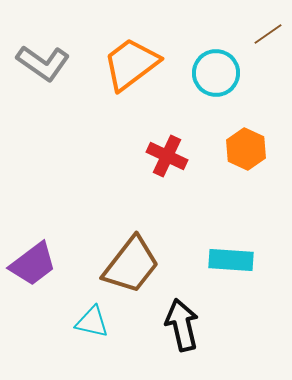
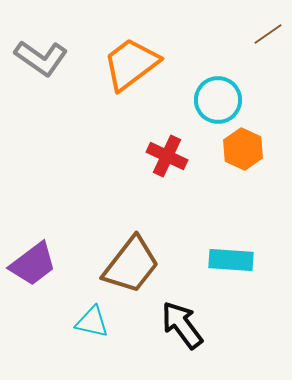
gray L-shape: moved 2 px left, 5 px up
cyan circle: moved 2 px right, 27 px down
orange hexagon: moved 3 px left
black arrow: rotated 24 degrees counterclockwise
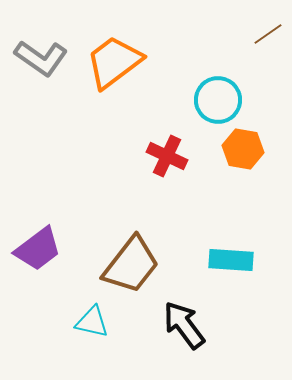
orange trapezoid: moved 17 px left, 2 px up
orange hexagon: rotated 15 degrees counterclockwise
purple trapezoid: moved 5 px right, 15 px up
black arrow: moved 2 px right
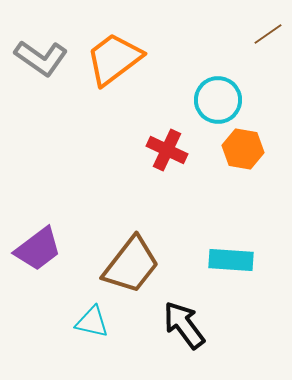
orange trapezoid: moved 3 px up
red cross: moved 6 px up
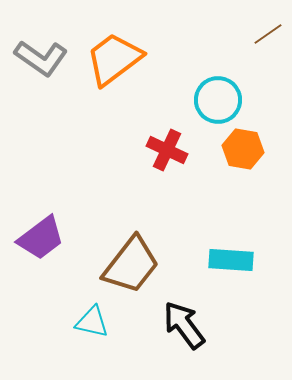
purple trapezoid: moved 3 px right, 11 px up
